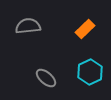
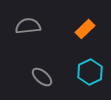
gray ellipse: moved 4 px left, 1 px up
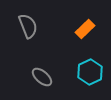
gray semicircle: rotated 75 degrees clockwise
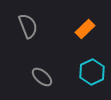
cyan hexagon: moved 2 px right
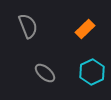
gray ellipse: moved 3 px right, 4 px up
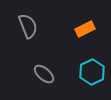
orange rectangle: rotated 18 degrees clockwise
gray ellipse: moved 1 px left, 1 px down
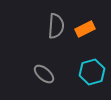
gray semicircle: moved 28 px right; rotated 25 degrees clockwise
cyan hexagon: rotated 10 degrees clockwise
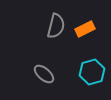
gray semicircle: rotated 10 degrees clockwise
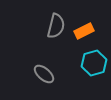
orange rectangle: moved 1 px left, 2 px down
cyan hexagon: moved 2 px right, 9 px up
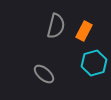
orange rectangle: rotated 36 degrees counterclockwise
